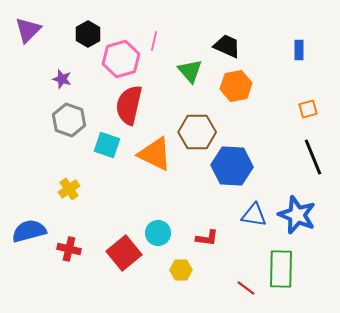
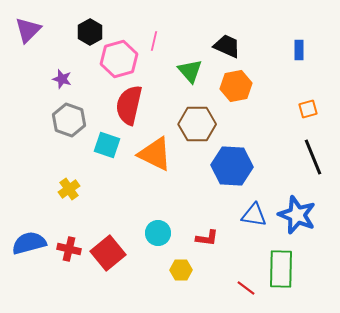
black hexagon: moved 2 px right, 2 px up
pink hexagon: moved 2 px left
brown hexagon: moved 8 px up
blue semicircle: moved 12 px down
red square: moved 16 px left
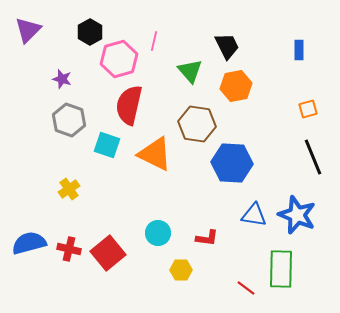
black trapezoid: rotated 40 degrees clockwise
brown hexagon: rotated 9 degrees clockwise
blue hexagon: moved 3 px up
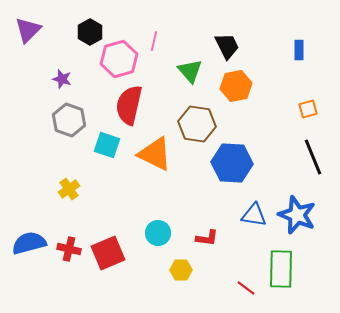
red square: rotated 16 degrees clockwise
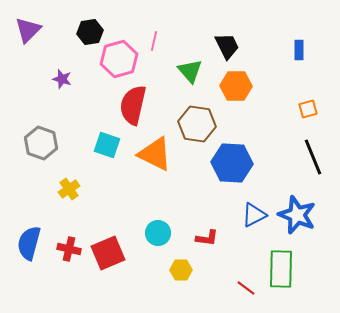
black hexagon: rotated 20 degrees clockwise
orange hexagon: rotated 12 degrees clockwise
red semicircle: moved 4 px right
gray hexagon: moved 28 px left, 23 px down
blue triangle: rotated 36 degrees counterclockwise
blue semicircle: rotated 60 degrees counterclockwise
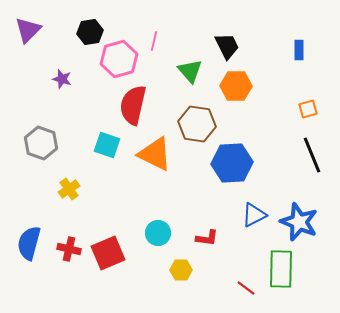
black line: moved 1 px left, 2 px up
blue hexagon: rotated 6 degrees counterclockwise
blue star: moved 2 px right, 7 px down
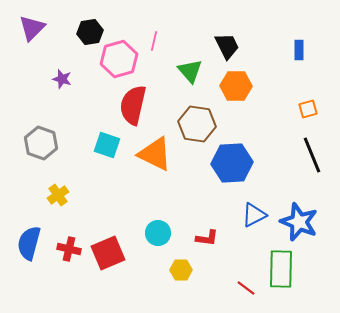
purple triangle: moved 4 px right, 2 px up
yellow cross: moved 11 px left, 6 px down
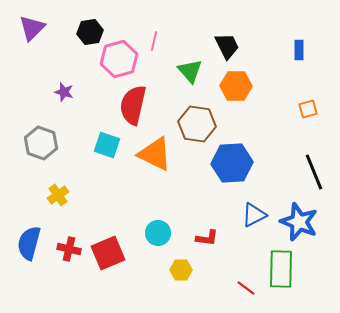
purple star: moved 2 px right, 13 px down
black line: moved 2 px right, 17 px down
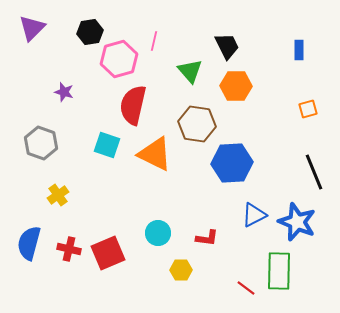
blue star: moved 2 px left
green rectangle: moved 2 px left, 2 px down
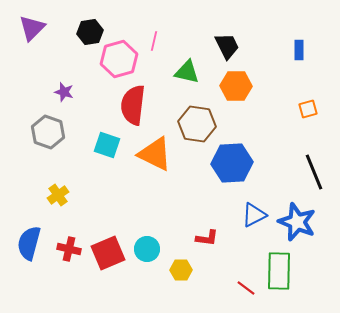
green triangle: moved 3 px left, 1 px down; rotated 36 degrees counterclockwise
red semicircle: rotated 6 degrees counterclockwise
gray hexagon: moved 7 px right, 11 px up
cyan circle: moved 11 px left, 16 px down
